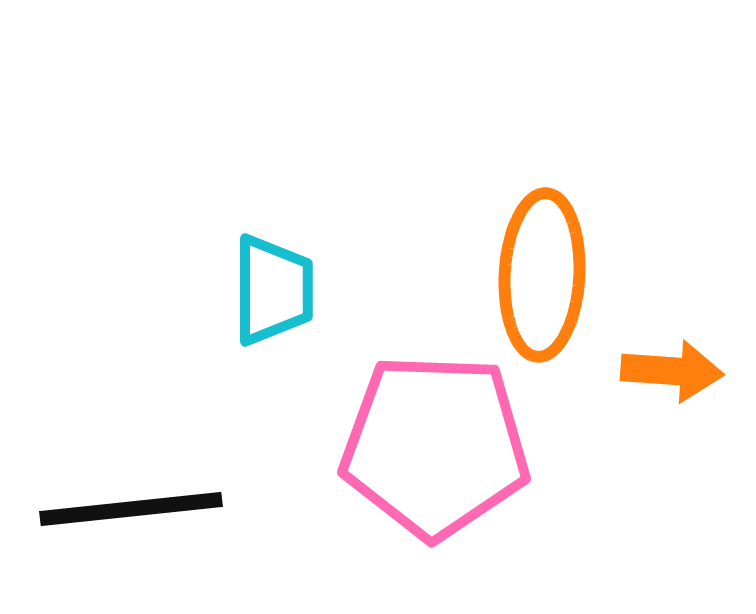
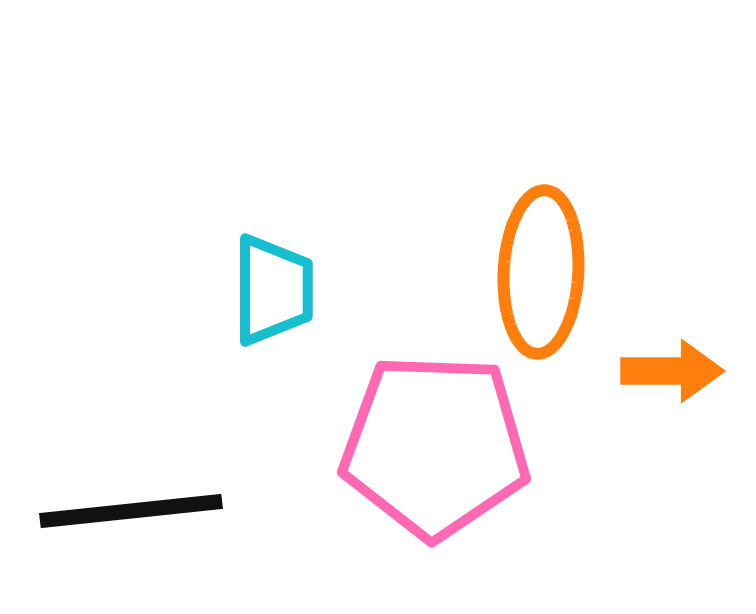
orange ellipse: moved 1 px left, 3 px up
orange arrow: rotated 4 degrees counterclockwise
black line: moved 2 px down
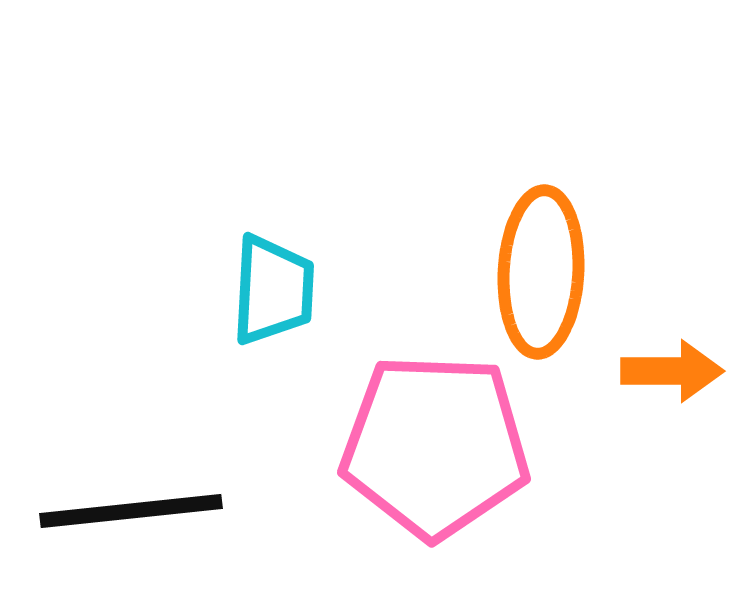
cyan trapezoid: rotated 3 degrees clockwise
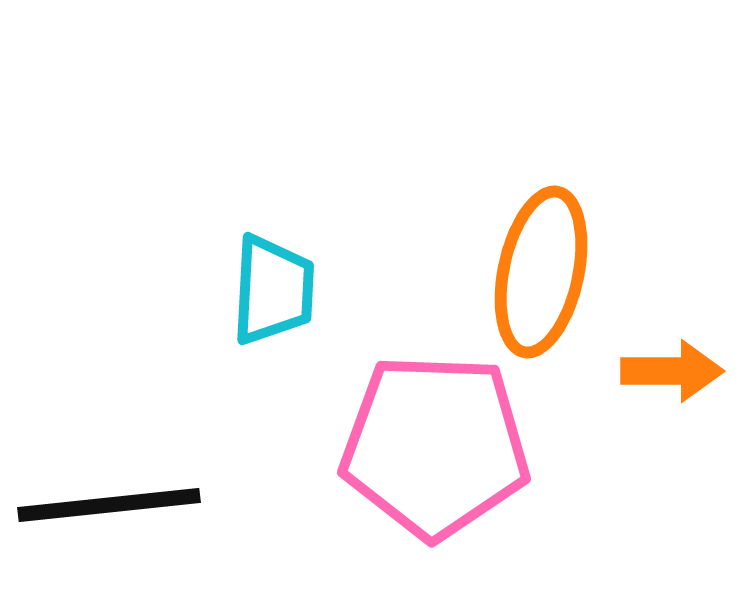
orange ellipse: rotated 9 degrees clockwise
black line: moved 22 px left, 6 px up
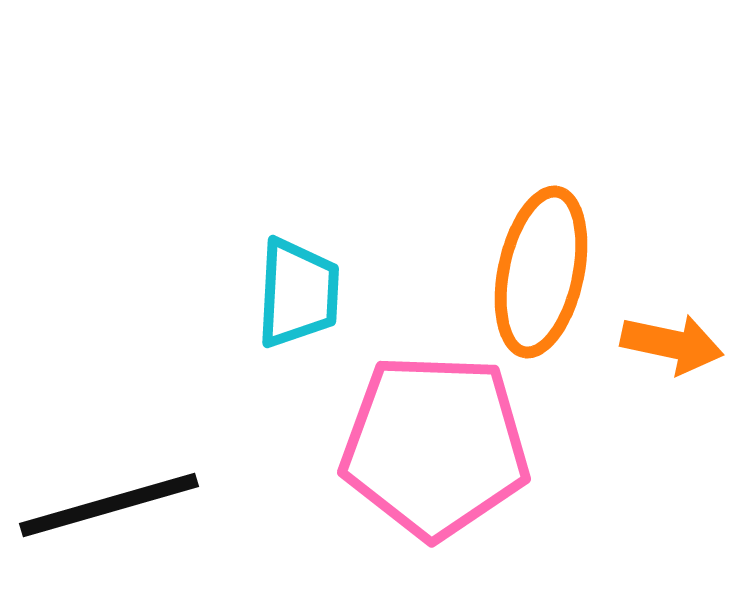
cyan trapezoid: moved 25 px right, 3 px down
orange arrow: moved 27 px up; rotated 12 degrees clockwise
black line: rotated 10 degrees counterclockwise
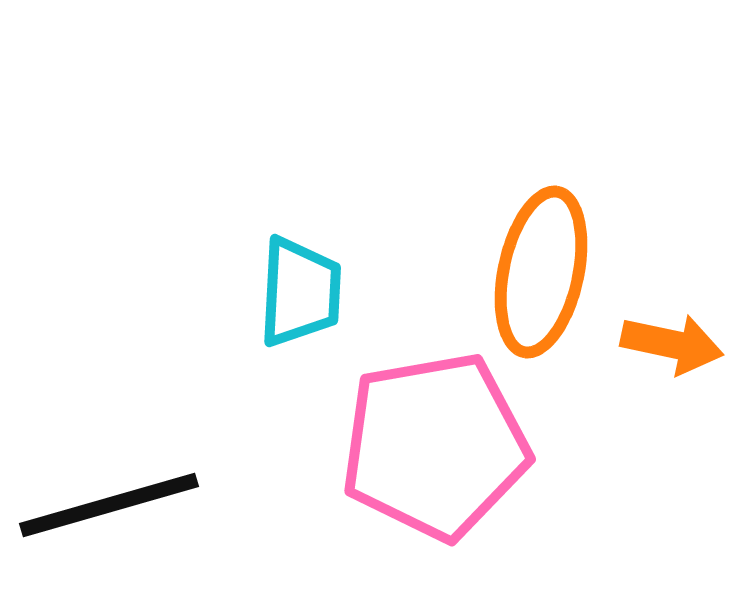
cyan trapezoid: moved 2 px right, 1 px up
pink pentagon: rotated 12 degrees counterclockwise
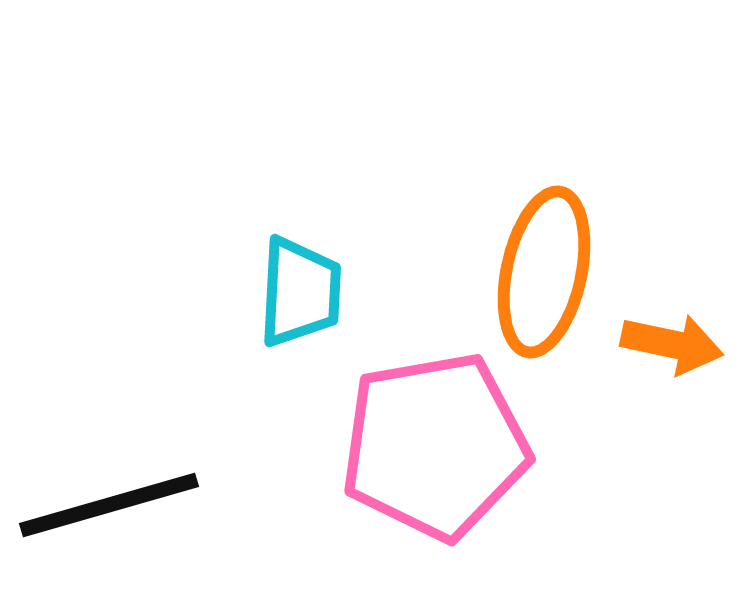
orange ellipse: moved 3 px right
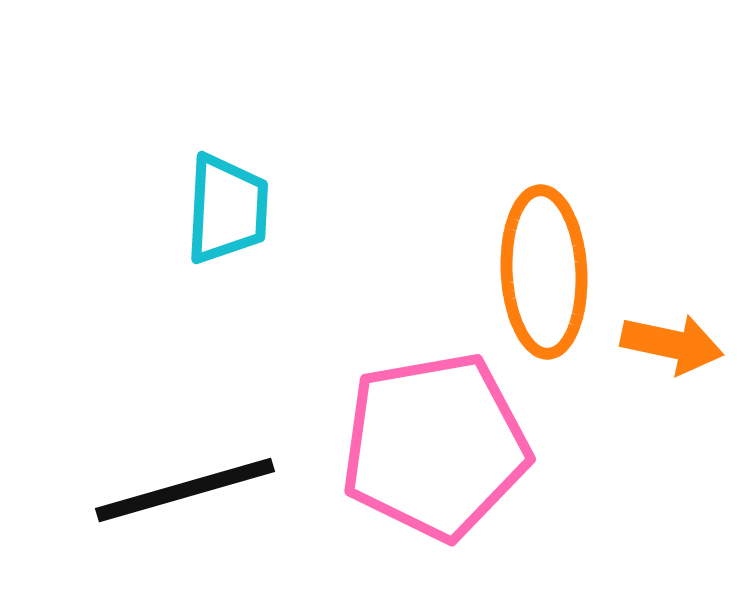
orange ellipse: rotated 15 degrees counterclockwise
cyan trapezoid: moved 73 px left, 83 px up
black line: moved 76 px right, 15 px up
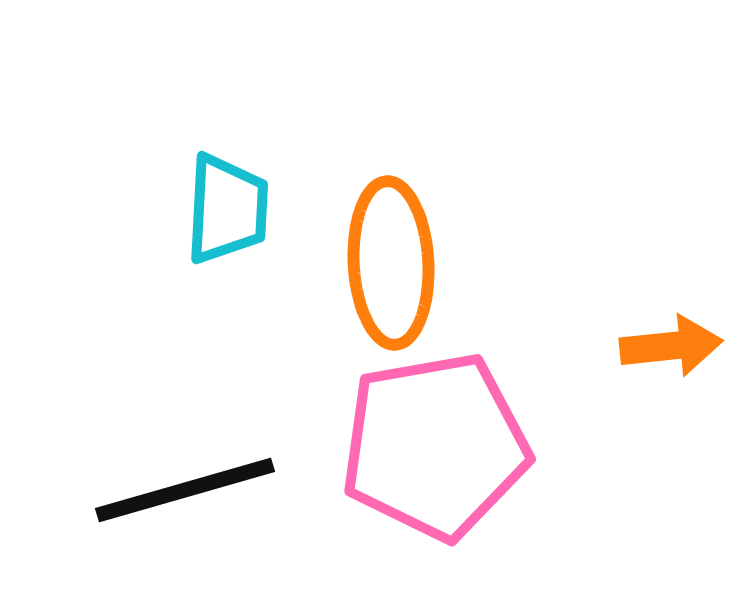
orange ellipse: moved 153 px left, 9 px up
orange arrow: moved 1 px left, 2 px down; rotated 18 degrees counterclockwise
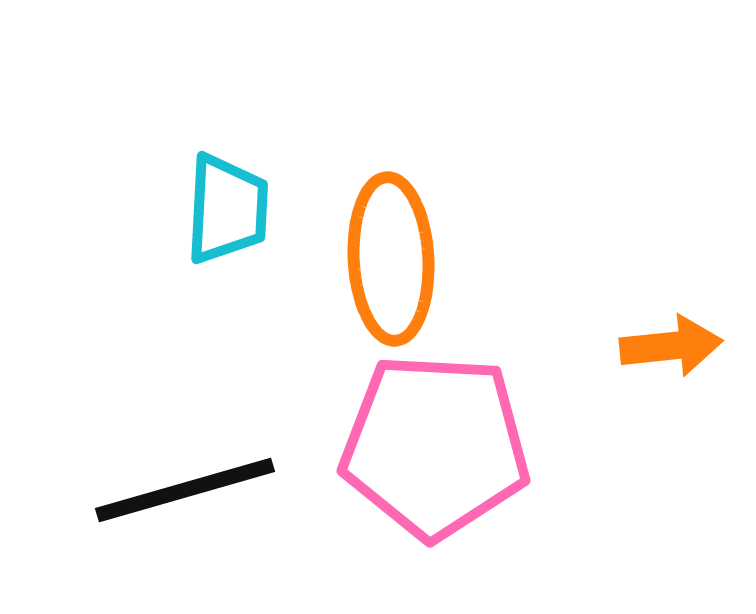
orange ellipse: moved 4 px up
pink pentagon: rotated 13 degrees clockwise
